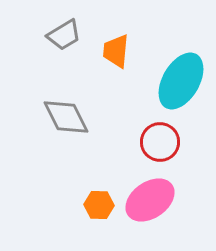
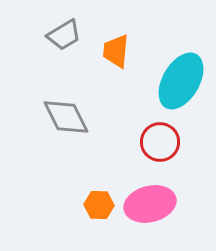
pink ellipse: moved 4 px down; rotated 21 degrees clockwise
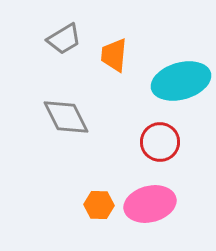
gray trapezoid: moved 4 px down
orange trapezoid: moved 2 px left, 4 px down
cyan ellipse: rotated 44 degrees clockwise
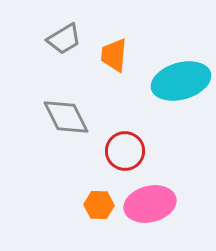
red circle: moved 35 px left, 9 px down
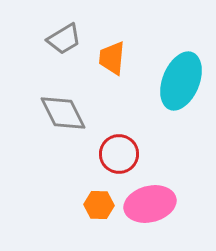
orange trapezoid: moved 2 px left, 3 px down
cyan ellipse: rotated 52 degrees counterclockwise
gray diamond: moved 3 px left, 4 px up
red circle: moved 6 px left, 3 px down
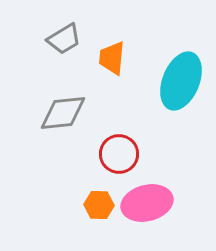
gray diamond: rotated 69 degrees counterclockwise
pink ellipse: moved 3 px left, 1 px up
